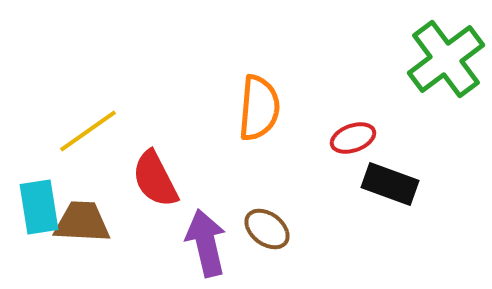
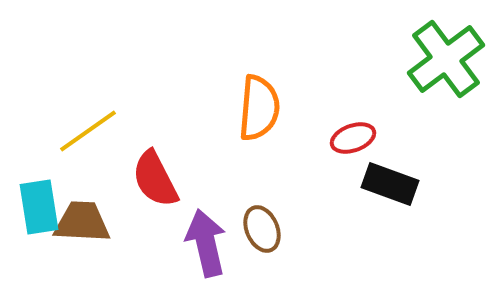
brown ellipse: moved 5 px left; rotated 30 degrees clockwise
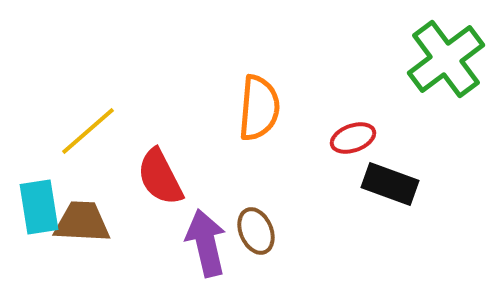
yellow line: rotated 6 degrees counterclockwise
red semicircle: moved 5 px right, 2 px up
brown ellipse: moved 6 px left, 2 px down
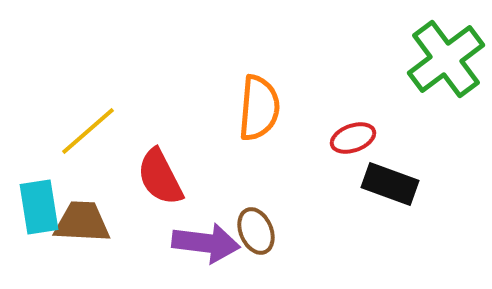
purple arrow: rotated 110 degrees clockwise
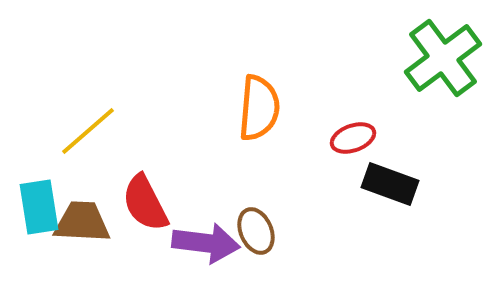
green cross: moved 3 px left, 1 px up
red semicircle: moved 15 px left, 26 px down
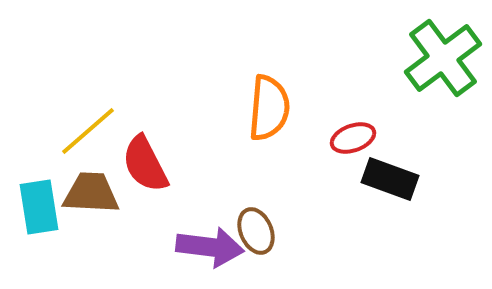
orange semicircle: moved 10 px right
black rectangle: moved 5 px up
red semicircle: moved 39 px up
brown trapezoid: moved 9 px right, 29 px up
purple arrow: moved 4 px right, 4 px down
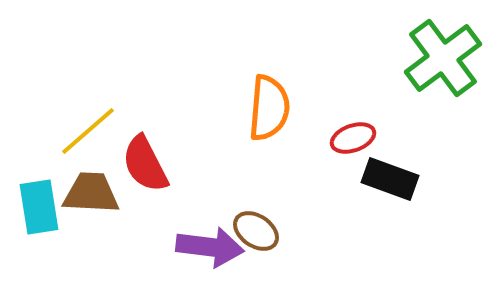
brown ellipse: rotated 33 degrees counterclockwise
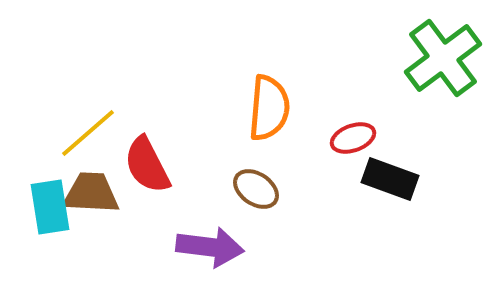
yellow line: moved 2 px down
red semicircle: moved 2 px right, 1 px down
cyan rectangle: moved 11 px right
brown ellipse: moved 42 px up
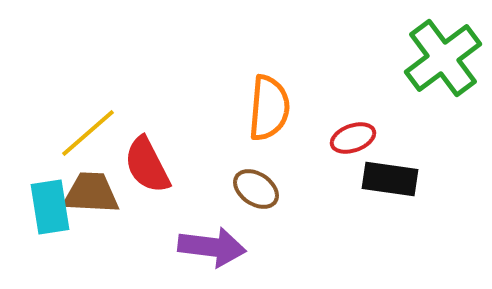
black rectangle: rotated 12 degrees counterclockwise
purple arrow: moved 2 px right
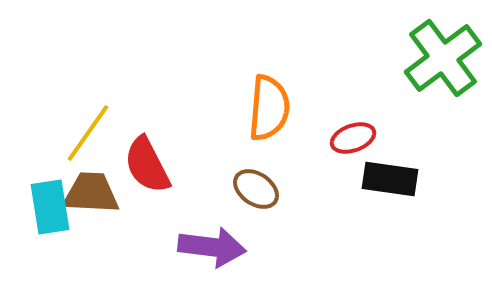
yellow line: rotated 14 degrees counterclockwise
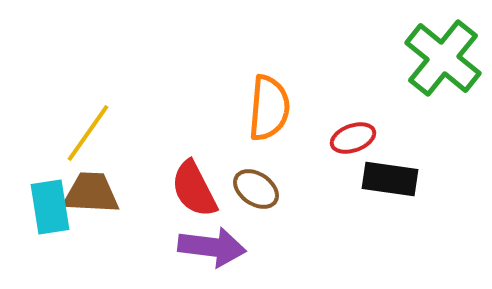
green cross: rotated 14 degrees counterclockwise
red semicircle: moved 47 px right, 24 px down
